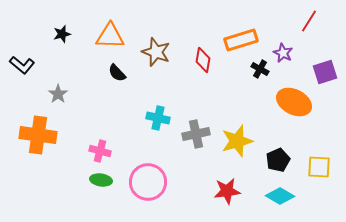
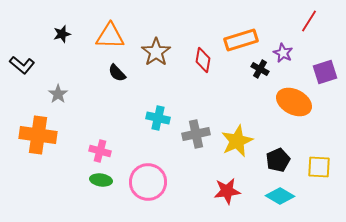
brown star: rotated 16 degrees clockwise
yellow star: rotated 8 degrees counterclockwise
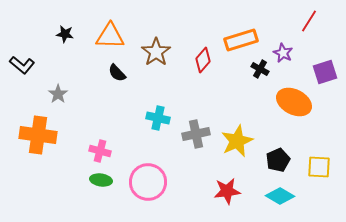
black star: moved 3 px right; rotated 24 degrees clockwise
red diamond: rotated 30 degrees clockwise
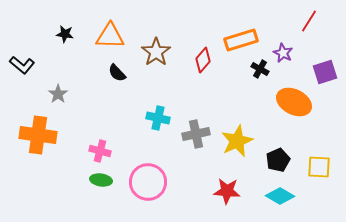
red star: rotated 12 degrees clockwise
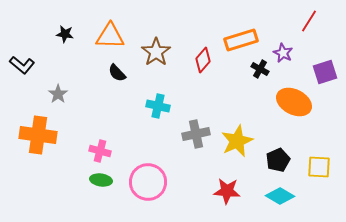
cyan cross: moved 12 px up
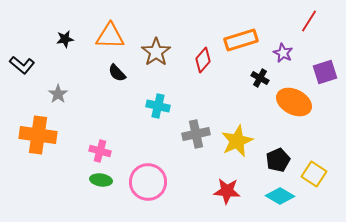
black star: moved 5 px down; rotated 18 degrees counterclockwise
black cross: moved 9 px down
yellow square: moved 5 px left, 7 px down; rotated 30 degrees clockwise
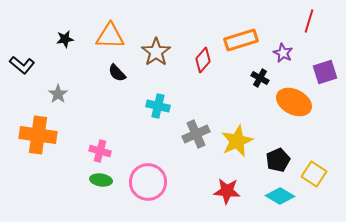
red line: rotated 15 degrees counterclockwise
gray cross: rotated 12 degrees counterclockwise
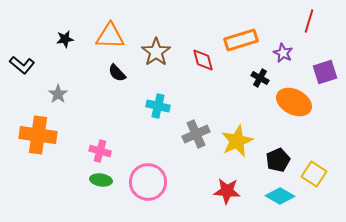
red diamond: rotated 55 degrees counterclockwise
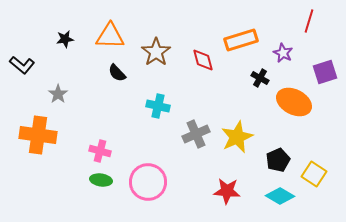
yellow star: moved 4 px up
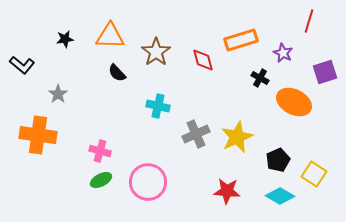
green ellipse: rotated 35 degrees counterclockwise
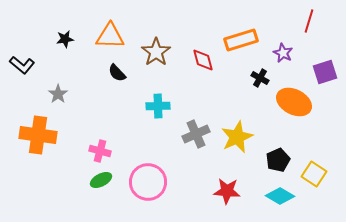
cyan cross: rotated 15 degrees counterclockwise
